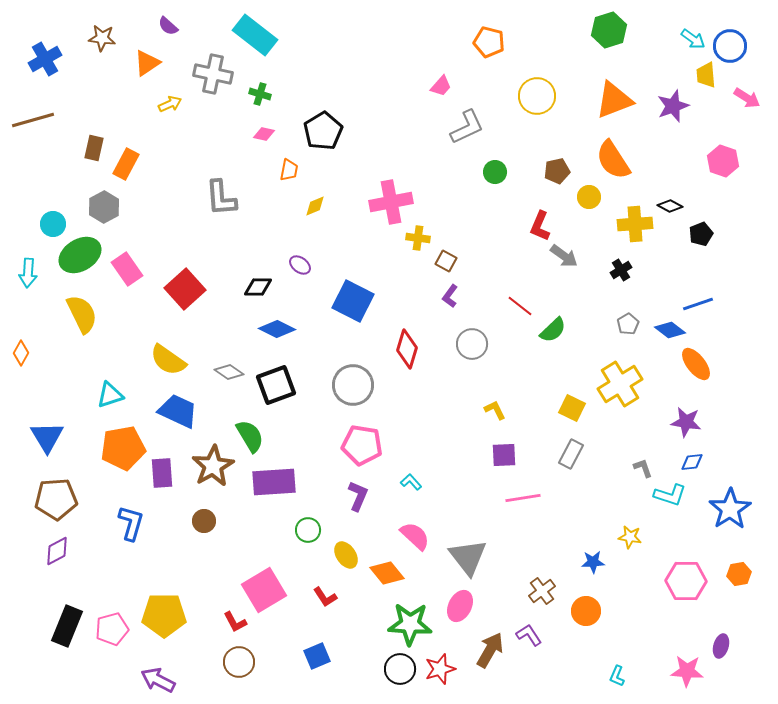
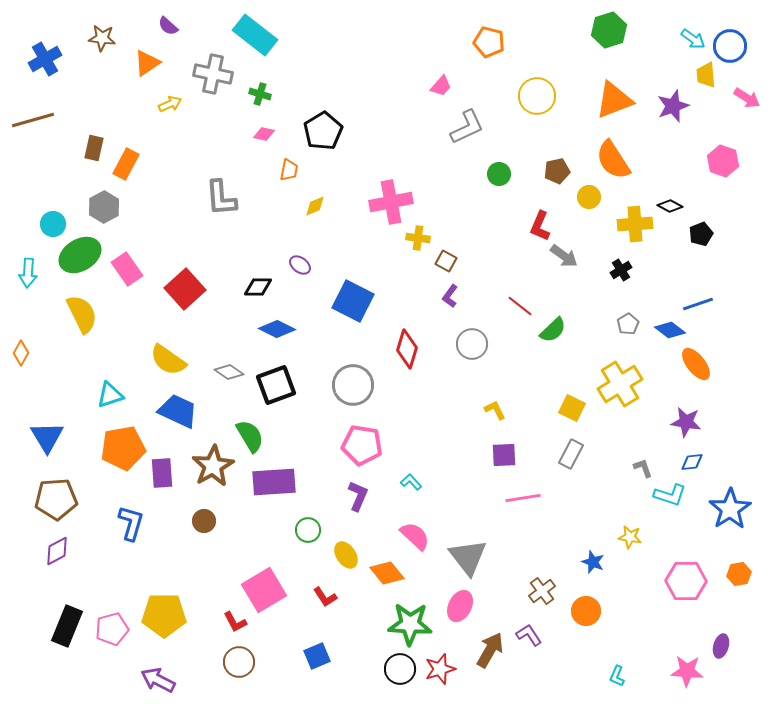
green circle at (495, 172): moved 4 px right, 2 px down
blue star at (593, 562): rotated 25 degrees clockwise
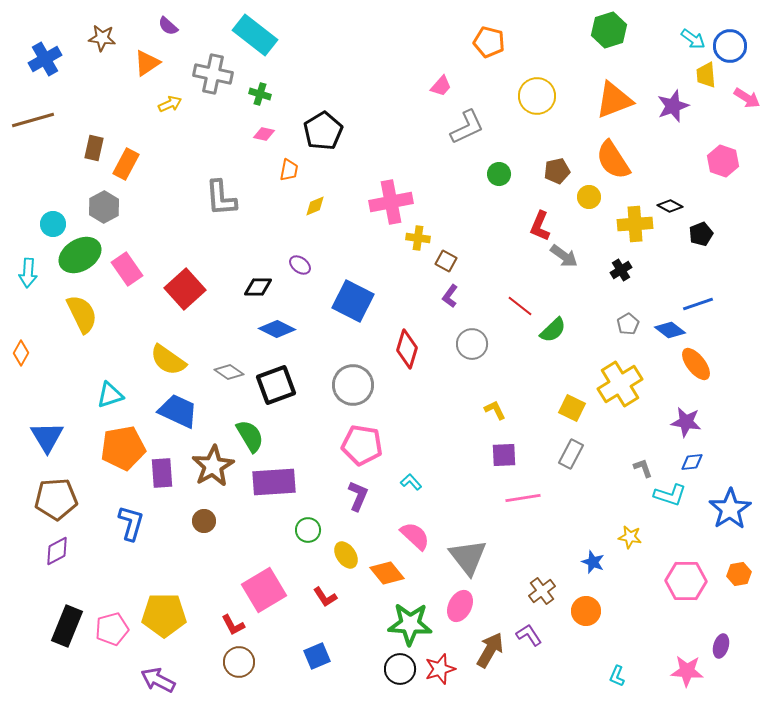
red L-shape at (235, 622): moved 2 px left, 3 px down
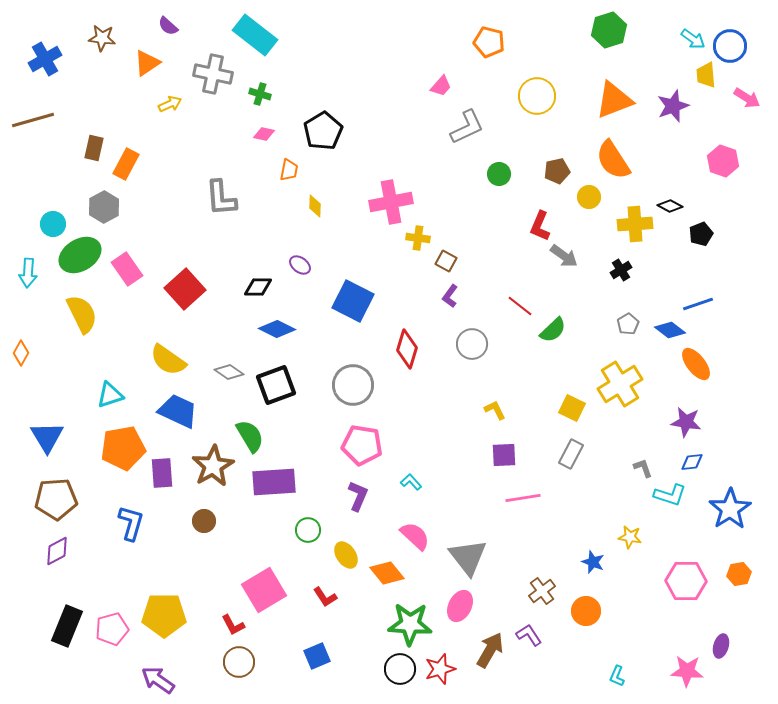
yellow diamond at (315, 206): rotated 65 degrees counterclockwise
purple arrow at (158, 680): rotated 8 degrees clockwise
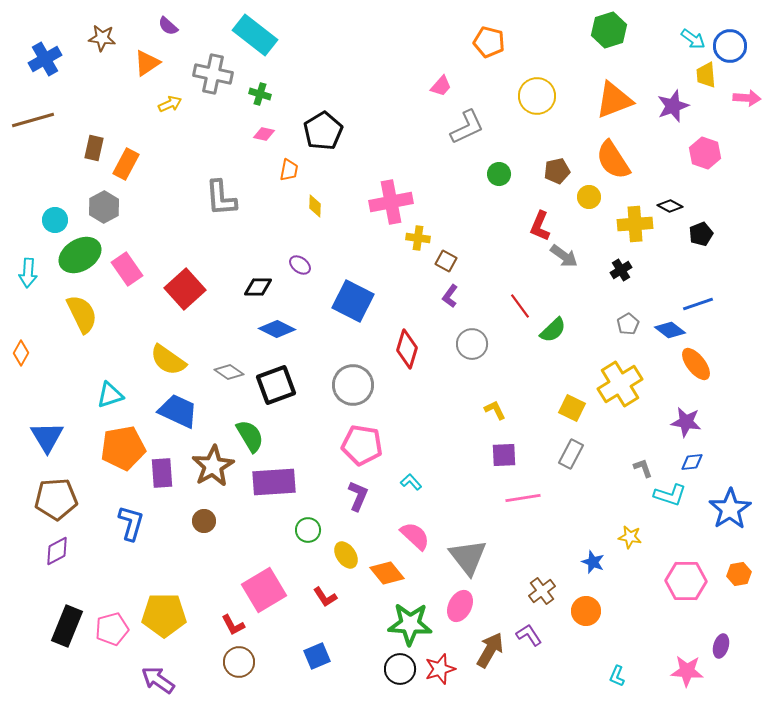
pink arrow at (747, 98): rotated 28 degrees counterclockwise
pink hexagon at (723, 161): moved 18 px left, 8 px up
cyan circle at (53, 224): moved 2 px right, 4 px up
red line at (520, 306): rotated 16 degrees clockwise
